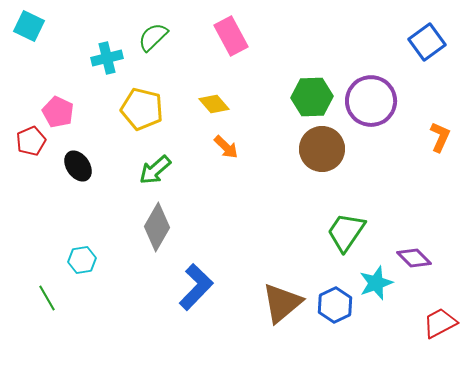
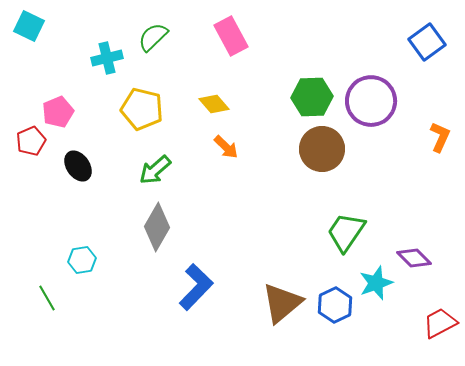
pink pentagon: rotated 24 degrees clockwise
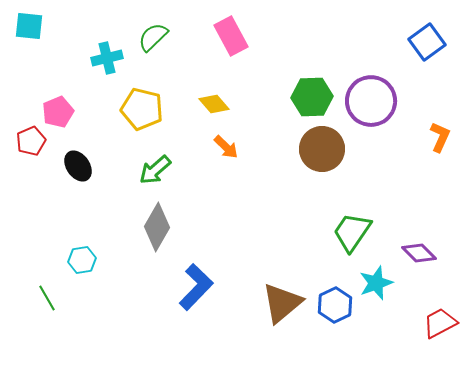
cyan square: rotated 20 degrees counterclockwise
green trapezoid: moved 6 px right
purple diamond: moved 5 px right, 5 px up
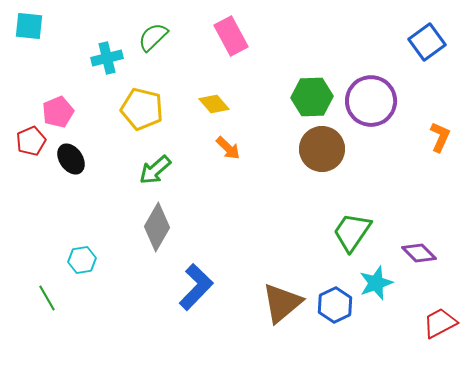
orange arrow: moved 2 px right, 1 px down
black ellipse: moved 7 px left, 7 px up
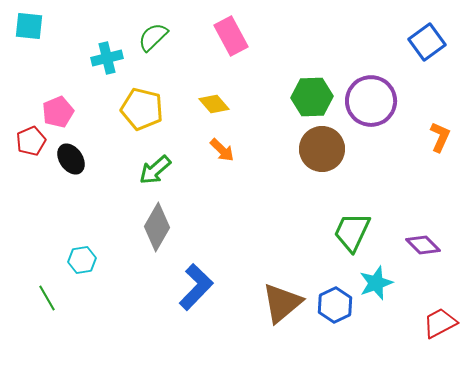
orange arrow: moved 6 px left, 2 px down
green trapezoid: rotated 9 degrees counterclockwise
purple diamond: moved 4 px right, 8 px up
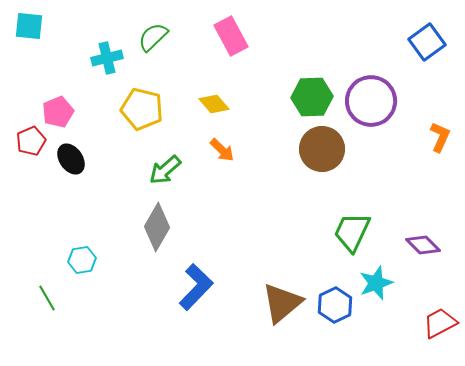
green arrow: moved 10 px right
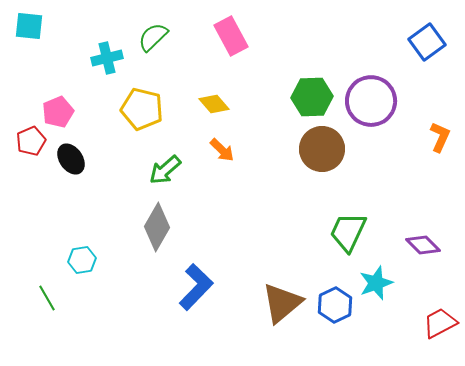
green trapezoid: moved 4 px left
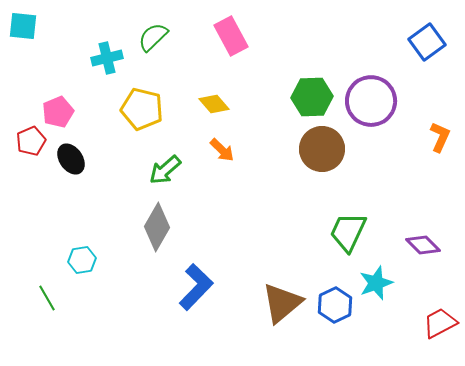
cyan square: moved 6 px left
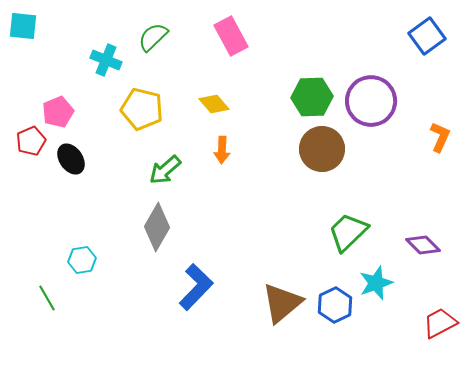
blue square: moved 6 px up
cyan cross: moved 1 px left, 2 px down; rotated 36 degrees clockwise
orange arrow: rotated 48 degrees clockwise
green trapezoid: rotated 21 degrees clockwise
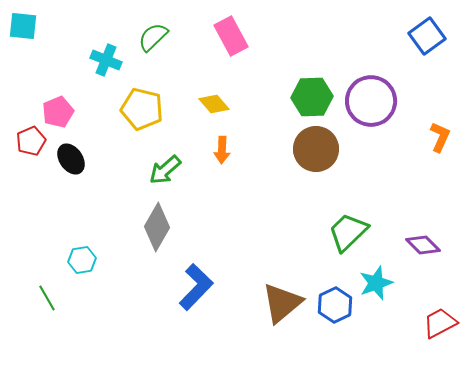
brown circle: moved 6 px left
